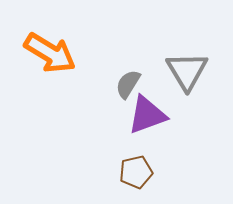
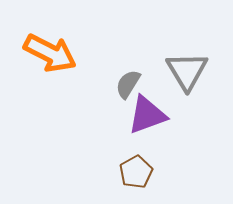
orange arrow: rotated 4 degrees counterclockwise
brown pentagon: rotated 16 degrees counterclockwise
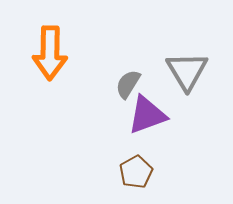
orange arrow: rotated 64 degrees clockwise
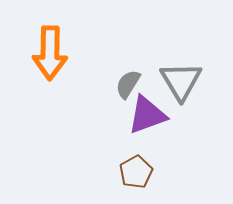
gray triangle: moved 6 px left, 10 px down
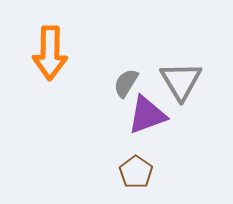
gray semicircle: moved 2 px left, 1 px up
brown pentagon: rotated 8 degrees counterclockwise
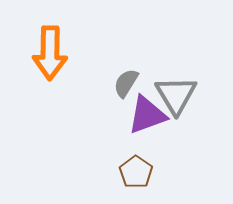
gray triangle: moved 5 px left, 14 px down
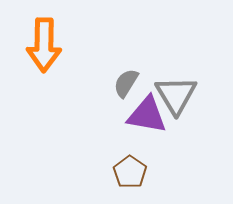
orange arrow: moved 6 px left, 8 px up
purple triangle: rotated 30 degrees clockwise
brown pentagon: moved 6 px left
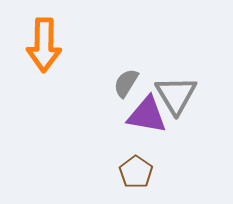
brown pentagon: moved 6 px right
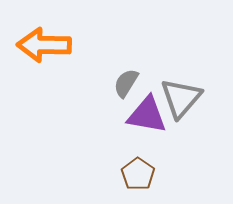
orange arrow: rotated 90 degrees clockwise
gray triangle: moved 5 px right, 3 px down; rotated 12 degrees clockwise
brown pentagon: moved 2 px right, 2 px down
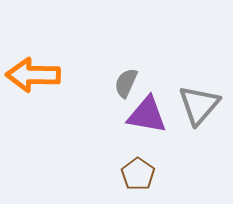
orange arrow: moved 11 px left, 30 px down
gray semicircle: rotated 8 degrees counterclockwise
gray triangle: moved 18 px right, 7 px down
